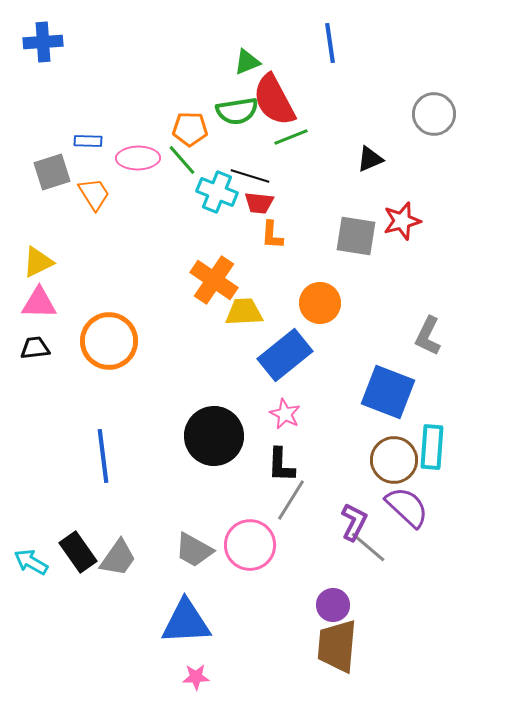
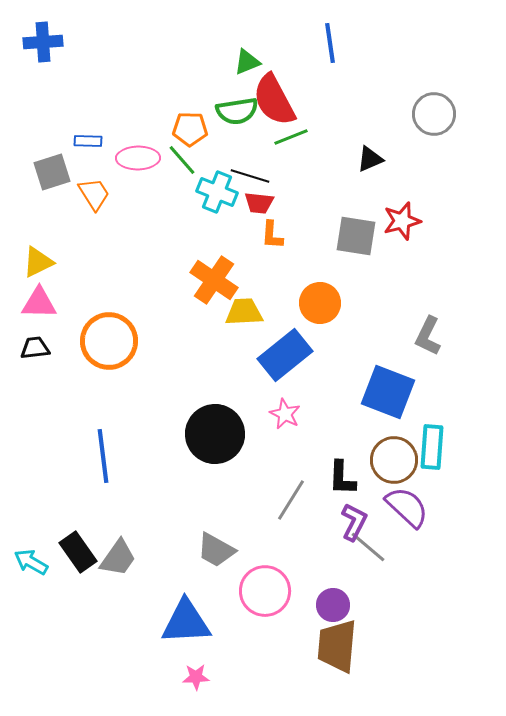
black circle at (214, 436): moved 1 px right, 2 px up
black L-shape at (281, 465): moved 61 px right, 13 px down
pink circle at (250, 545): moved 15 px right, 46 px down
gray trapezoid at (194, 550): moved 22 px right
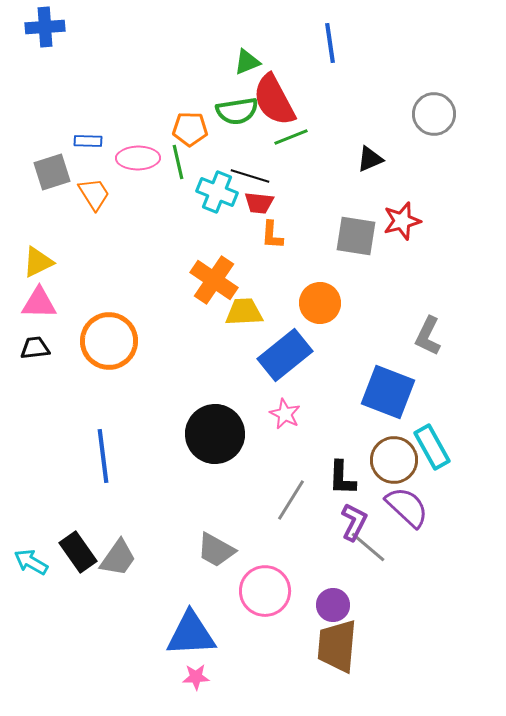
blue cross at (43, 42): moved 2 px right, 15 px up
green line at (182, 160): moved 4 px left, 2 px down; rotated 28 degrees clockwise
cyan rectangle at (432, 447): rotated 33 degrees counterclockwise
blue triangle at (186, 622): moved 5 px right, 12 px down
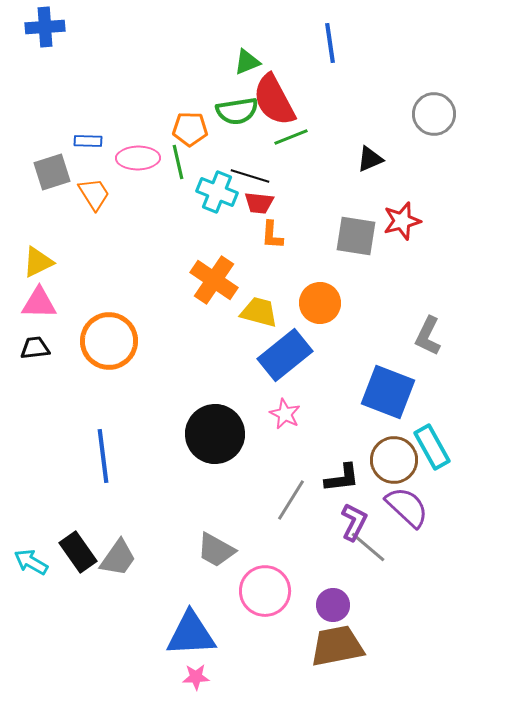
yellow trapezoid at (244, 312): moved 15 px right; rotated 18 degrees clockwise
black L-shape at (342, 478): rotated 99 degrees counterclockwise
brown trapezoid at (337, 646): rotated 74 degrees clockwise
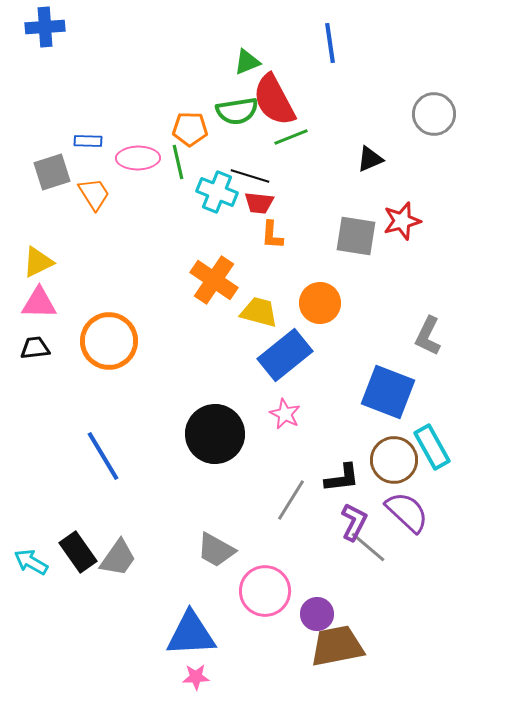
blue line at (103, 456): rotated 24 degrees counterclockwise
purple semicircle at (407, 507): moved 5 px down
purple circle at (333, 605): moved 16 px left, 9 px down
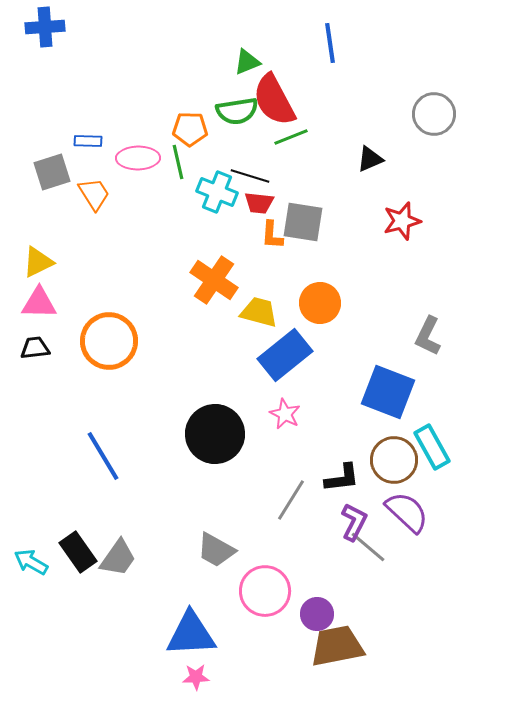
gray square at (356, 236): moved 53 px left, 14 px up
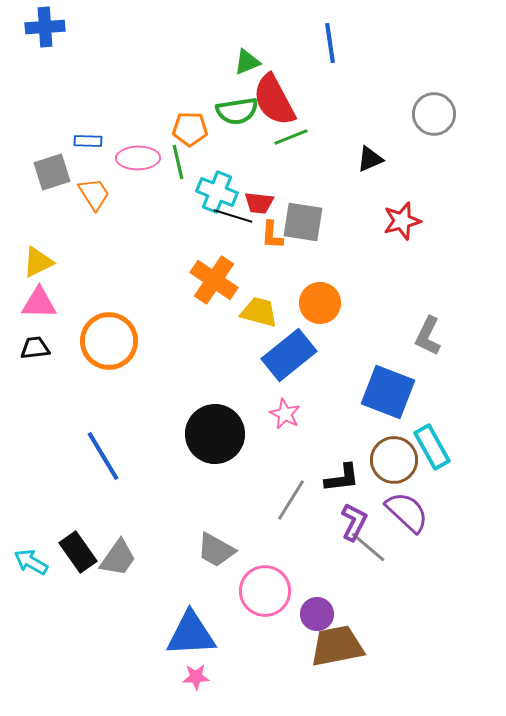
black line at (250, 176): moved 17 px left, 40 px down
blue rectangle at (285, 355): moved 4 px right
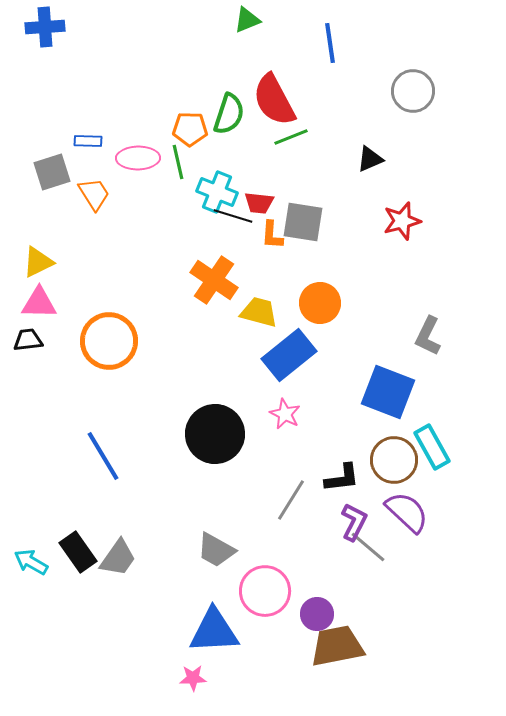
green triangle at (247, 62): moved 42 px up
green semicircle at (237, 111): moved 8 px left, 3 px down; rotated 63 degrees counterclockwise
gray circle at (434, 114): moved 21 px left, 23 px up
black trapezoid at (35, 348): moved 7 px left, 8 px up
blue triangle at (191, 634): moved 23 px right, 3 px up
pink star at (196, 677): moved 3 px left, 1 px down
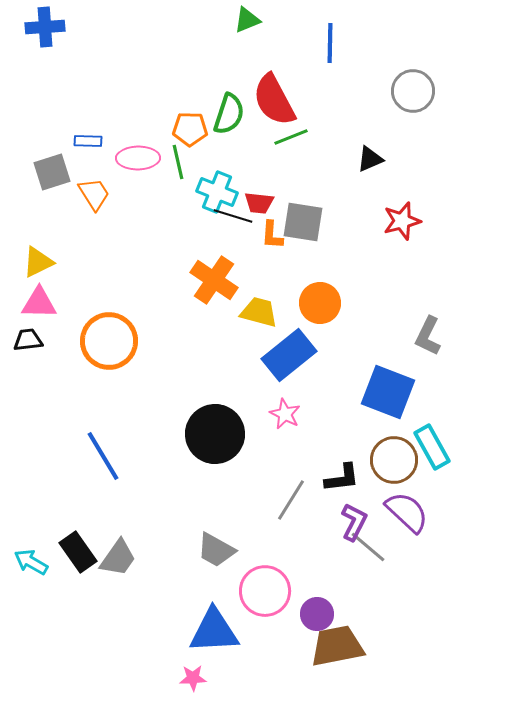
blue line at (330, 43): rotated 9 degrees clockwise
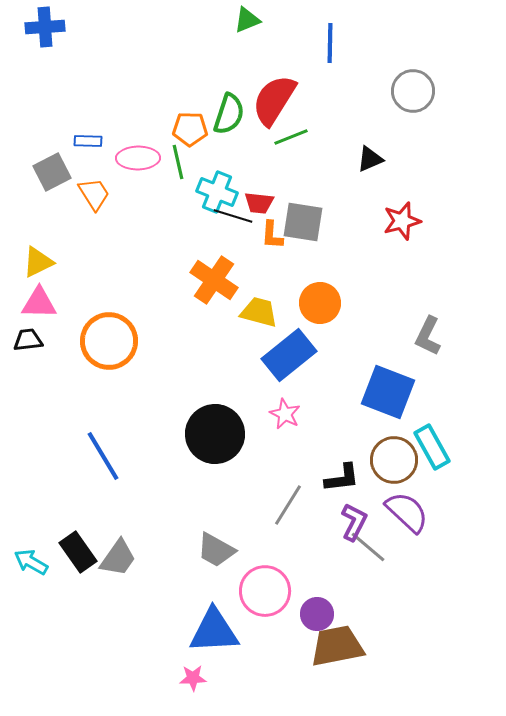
red semicircle at (274, 100): rotated 60 degrees clockwise
gray square at (52, 172): rotated 9 degrees counterclockwise
gray line at (291, 500): moved 3 px left, 5 px down
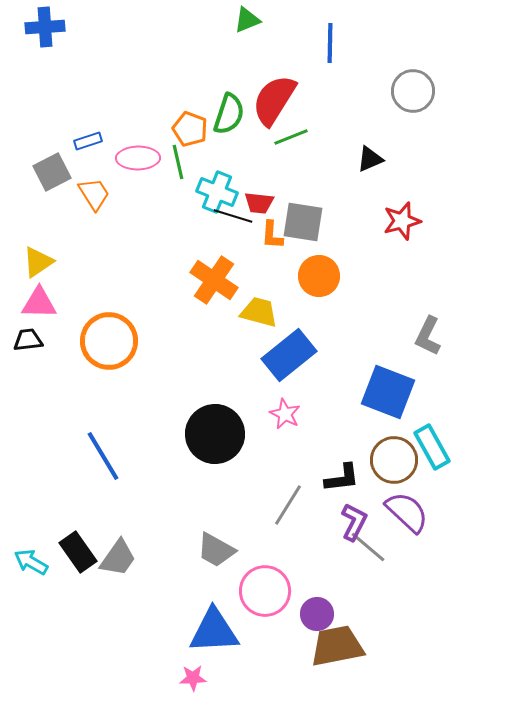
orange pentagon at (190, 129): rotated 20 degrees clockwise
blue rectangle at (88, 141): rotated 20 degrees counterclockwise
yellow triangle at (38, 262): rotated 8 degrees counterclockwise
orange circle at (320, 303): moved 1 px left, 27 px up
